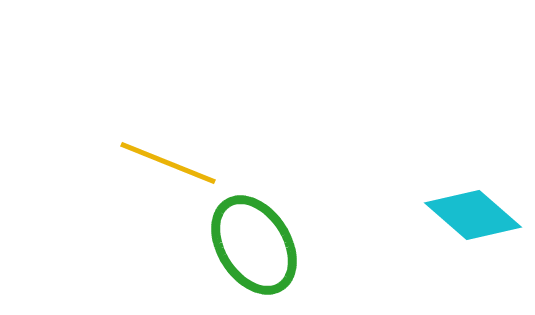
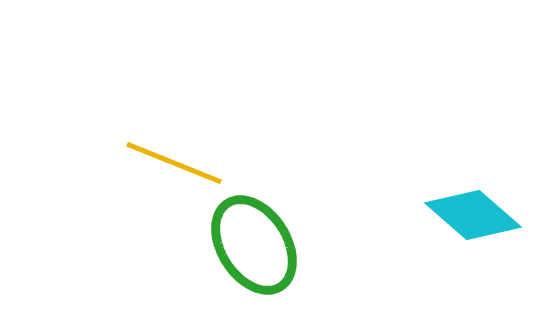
yellow line: moved 6 px right
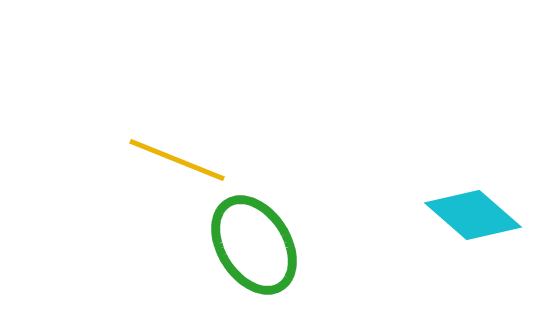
yellow line: moved 3 px right, 3 px up
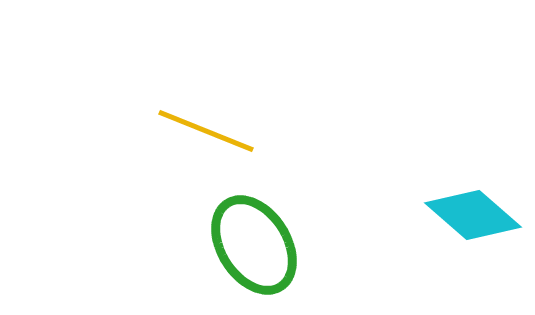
yellow line: moved 29 px right, 29 px up
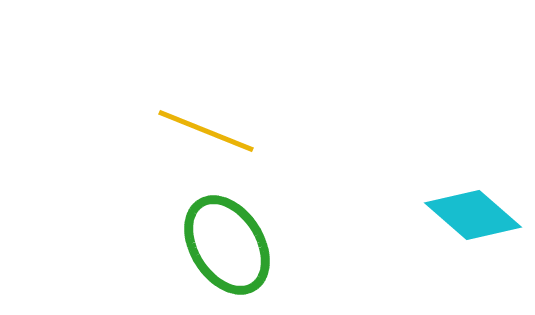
green ellipse: moved 27 px left
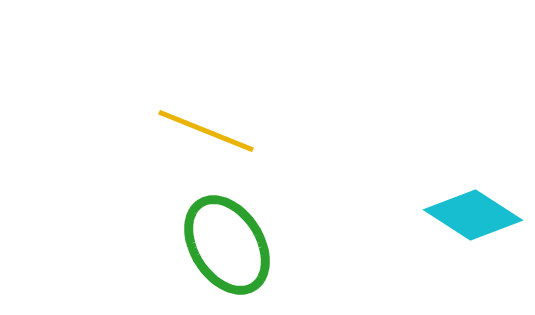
cyan diamond: rotated 8 degrees counterclockwise
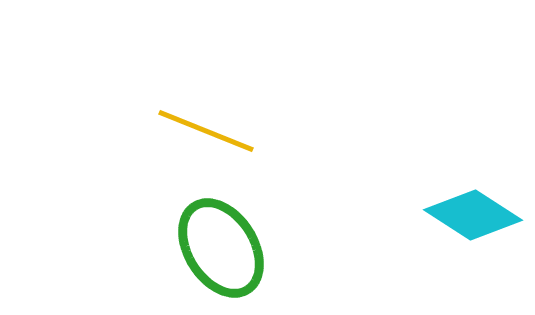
green ellipse: moved 6 px left, 3 px down
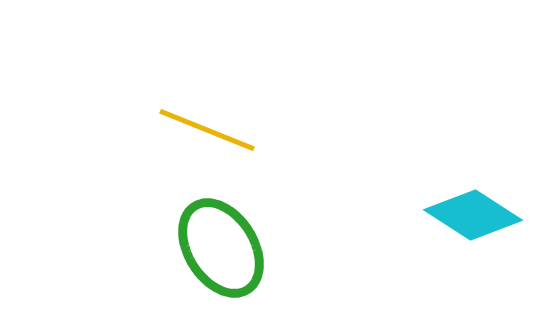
yellow line: moved 1 px right, 1 px up
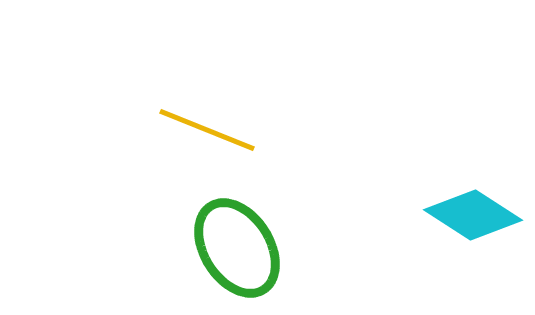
green ellipse: moved 16 px right
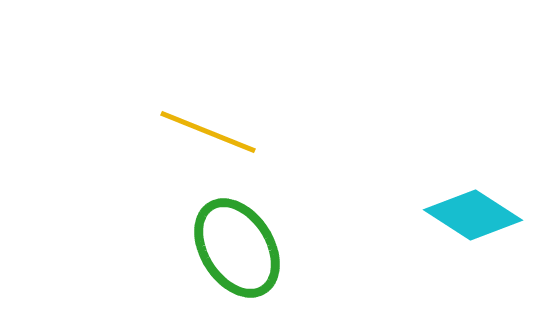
yellow line: moved 1 px right, 2 px down
